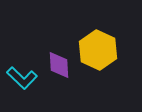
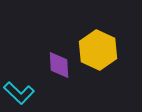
cyan L-shape: moved 3 px left, 15 px down
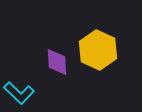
purple diamond: moved 2 px left, 3 px up
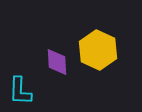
cyan L-shape: moved 1 px right, 2 px up; rotated 48 degrees clockwise
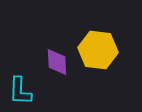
yellow hexagon: rotated 18 degrees counterclockwise
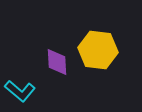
cyan L-shape: rotated 52 degrees counterclockwise
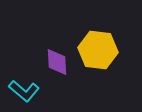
cyan L-shape: moved 4 px right
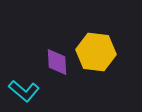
yellow hexagon: moved 2 px left, 2 px down
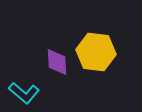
cyan L-shape: moved 2 px down
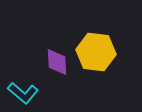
cyan L-shape: moved 1 px left
